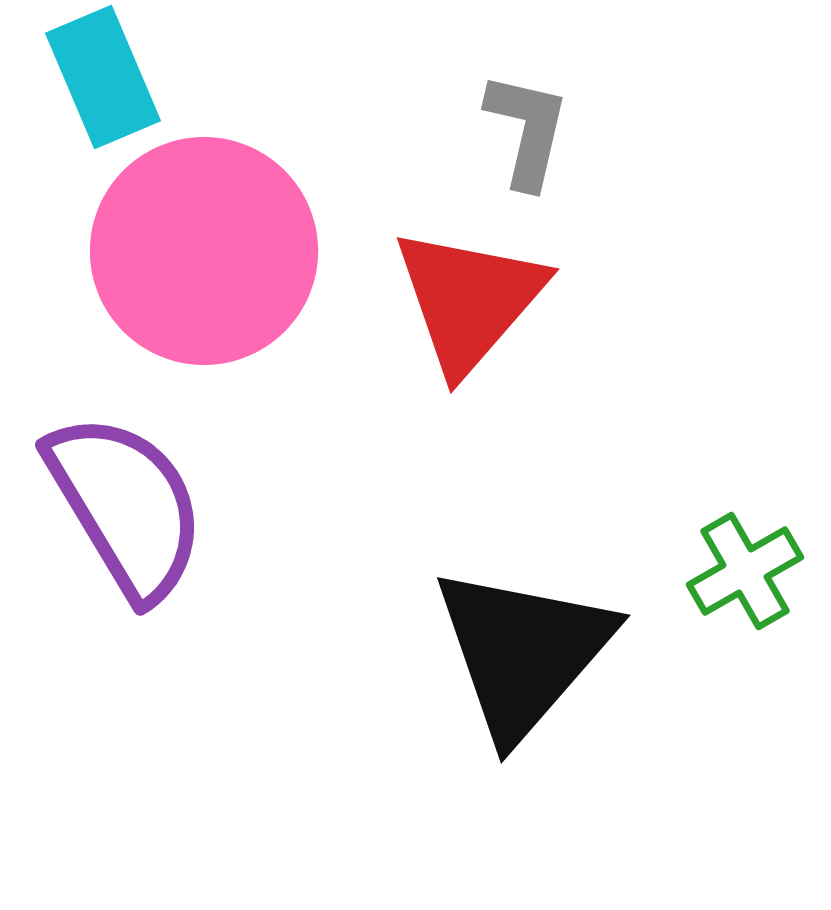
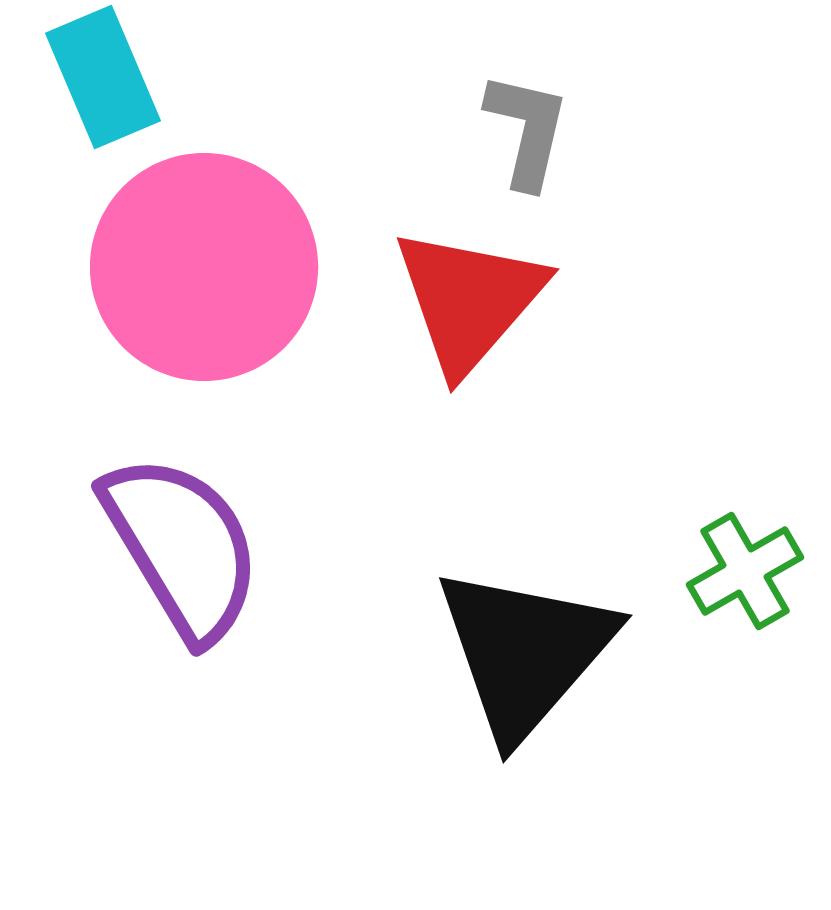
pink circle: moved 16 px down
purple semicircle: moved 56 px right, 41 px down
black triangle: moved 2 px right
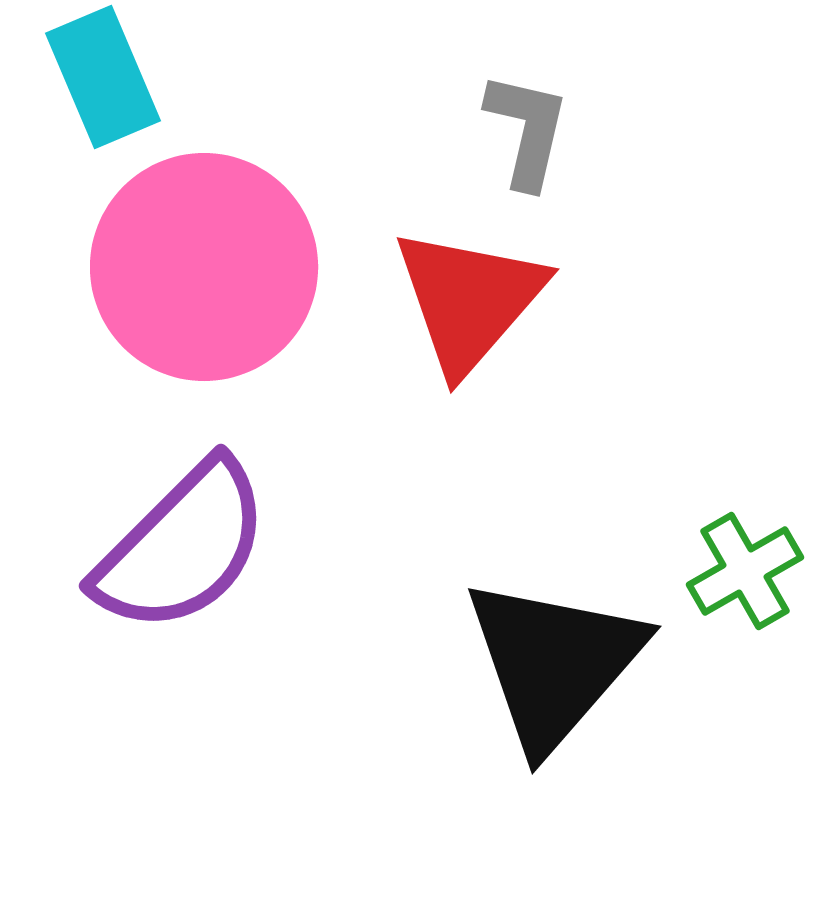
purple semicircle: rotated 76 degrees clockwise
black triangle: moved 29 px right, 11 px down
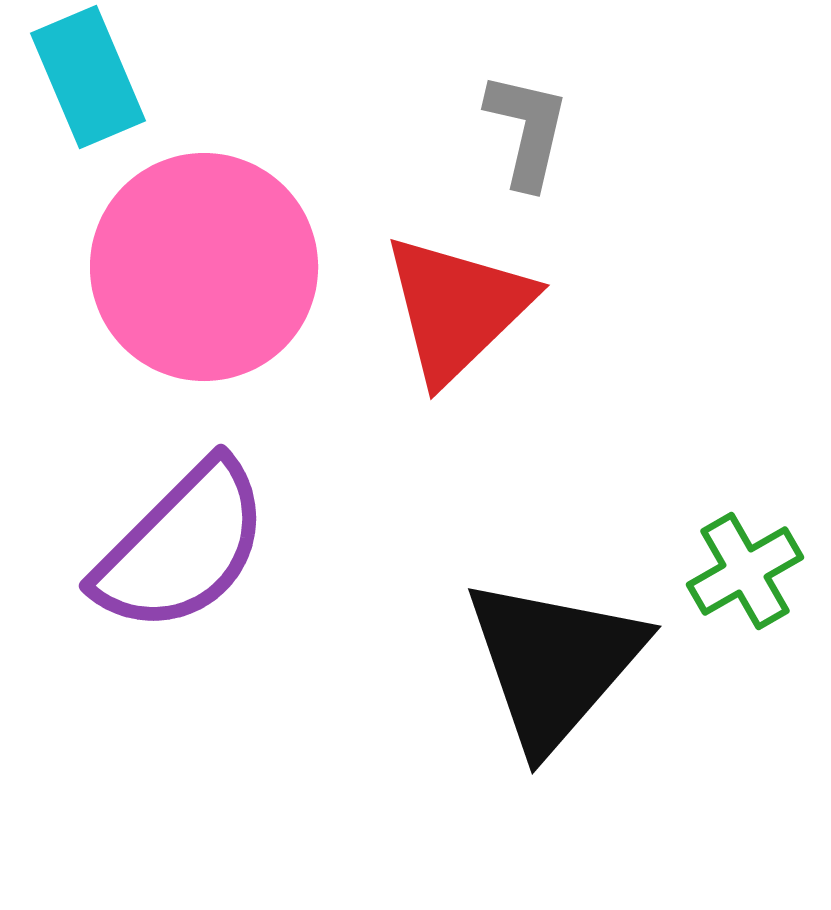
cyan rectangle: moved 15 px left
red triangle: moved 12 px left, 8 px down; rotated 5 degrees clockwise
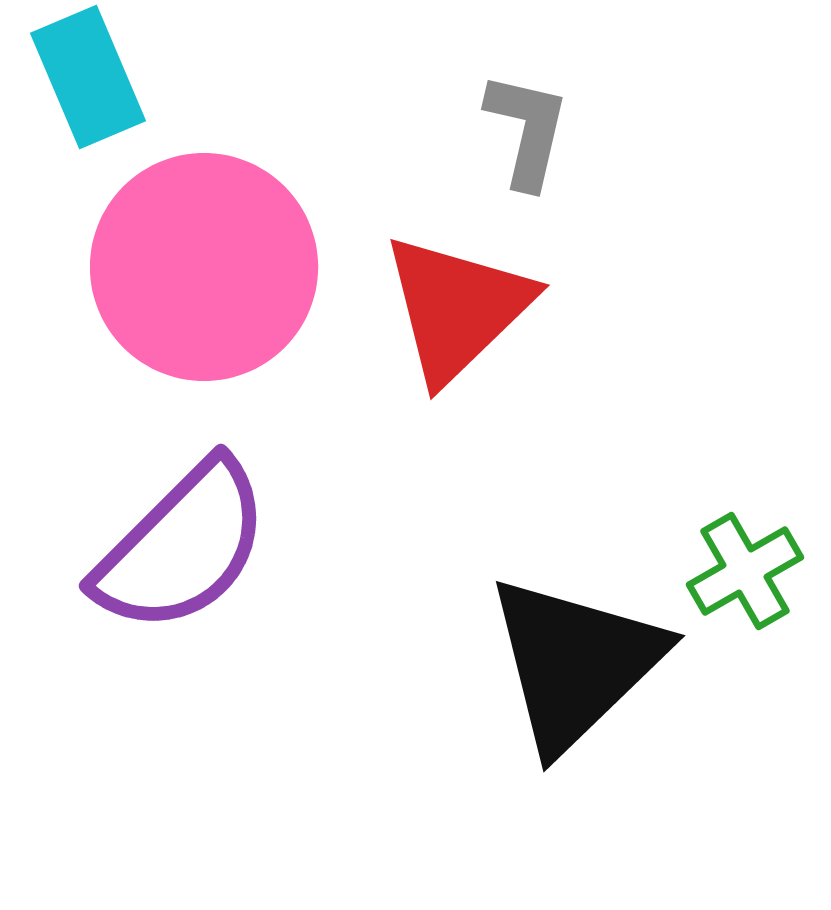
black triangle: moved 21 px right; rotated 5 degrees clockwise
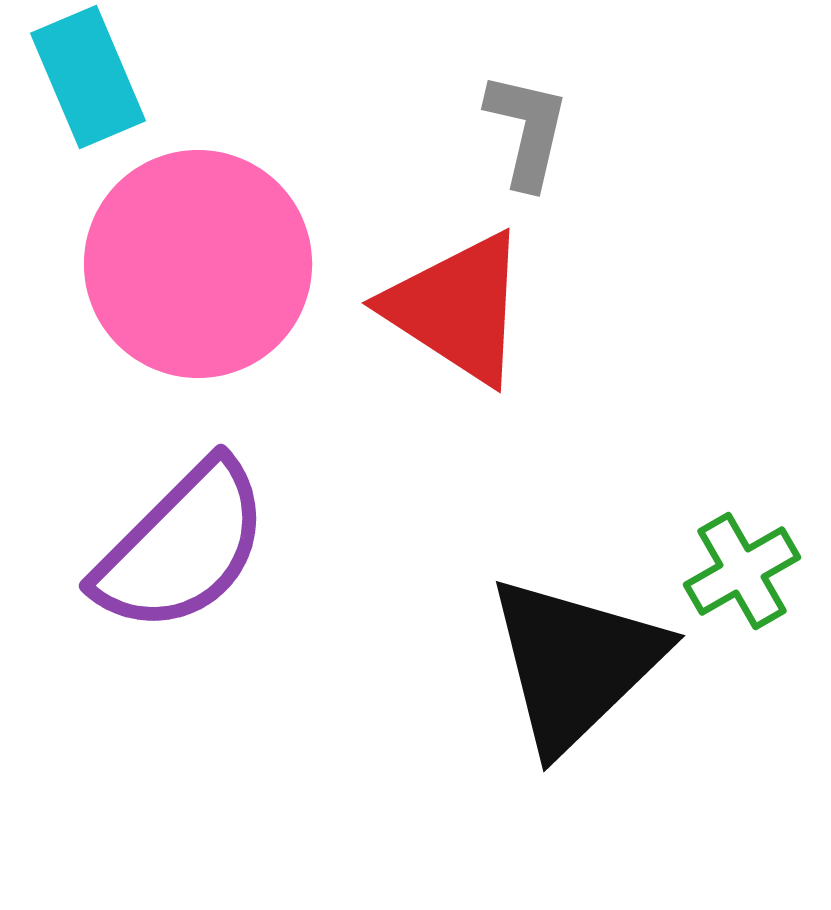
pink circle: moved 6 px left, 3 px up
red triangle: rotated 43 degrees counterclockwise
green cross: moved 3 px left
